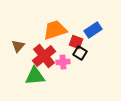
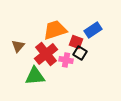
red cross: moved 2 px right, 2 px up
pink cross: moved 3 px right, 2 px up; rotated 16 degrees clockwise
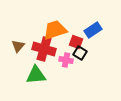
red cross: moved 2 px left, 5 px up; rotated 35 degrees counterclockwise
green triangle: moved 1 px right, 1 px up
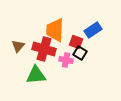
orange trapezoid: rotated 70 degrees counterclockwise
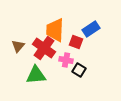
blue rectangle: moved 2 px left, 1 px up
red cross: moved 1 px up; rotated 20 degrees clockwise
black square: moved 1 px left, 17 px down
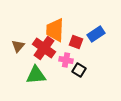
blue rectangle: moved 5 px right, 5 px down
